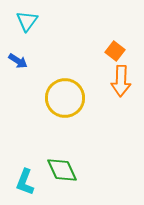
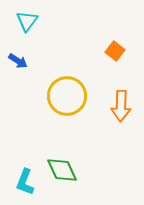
orange arrow: moved 25 px down
yellow circle: moved 2 px right, 2 px up
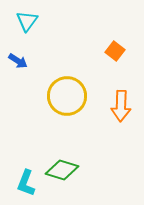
green diamond: rotated 48 degrees counterclockwise
cyan L-shape: moved 1 px right, 1 px down
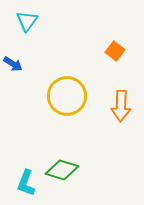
blue arrow: moved 5 px left, 3 px down
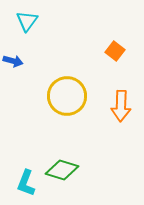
blue arrow: moved 3 px up; rotated 18 degrees counterclockwise
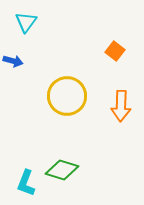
cyan triangle: moved 1 px left, 1 px down
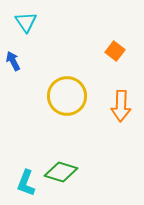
cyan triangle: rotated 10 degrees counterclockwise
blue arrow: rotated 132 degrees counterclockwise
green diamond: moved 1 px left, 2 px down
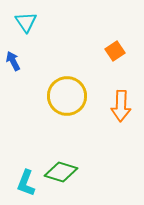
orange square: rotated 18 degrees clockwise
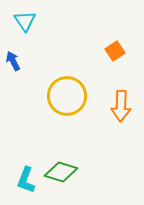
cyan triangle: moved 1 px left, 1 px up
cyan L-shape: moved 3 px up
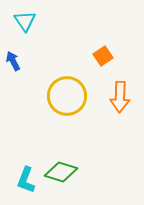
orange square: moved 12 px left, 5 px down
orange arrow: moved 1 px left, 9 px up
